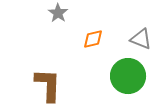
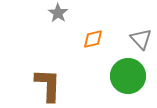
gray triangle: rotated 25 degrees clockwise
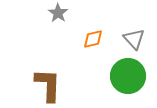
gray triangle: moved 7 px left
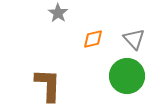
green circle: moved 1 px left
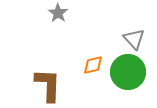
orange diamond: moved 26 px down
green circle: moved 1 px right, 4 px up
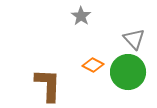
gray star: moved 23 px right, 3 px down
orange diamond: rotated 40 degrees clockwise
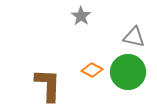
gray triangle: moved 2 px up; rotated 35 degrees counterclockwise
orange diamond: moved 1 px left, 5 px down
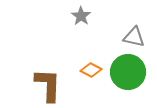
orange diamond: moved 1 px left
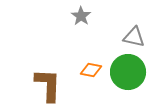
orange diamond: rotated 15 degrees counterclockwise
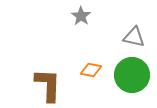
green circle: moved 4 px right, 3 px down
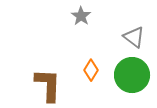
gray triangle: rotated 25 degrees clockwise
orange diamond: rotated 70 degrees counterclockwise
